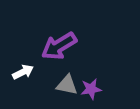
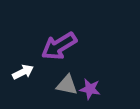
purple star: moved 1 px left; rotated 20 degrees clockwise
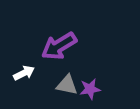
white arrow: moved 1 px right, 1 px down
purple star: rotated 20 degrees counterclockwise
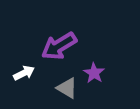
gray triangle: moved 3 px down; rotated 20 degrees clockwise
purple star: moved 4 px right, 16 px up; rotated 30 degrees counterclockwise
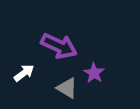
purple arrow: rotated 123 degrees counterclockwise
white arrow: rotated 10 degrees counterclockwise
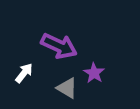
white arrow: rotated 15 degrees counterclockwise
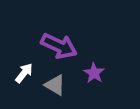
gray triangle: moved 12 px left, 3 px up
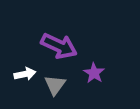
white arrow: moved 1 px right, 1 px down; rotated 40 degrees clockwise
gray triangle: rotated 35 degrees clockwise
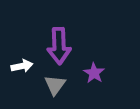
purple arrow: rotated 63 degrees clockwise
white arrow: moved 3 px left, 8 px up
